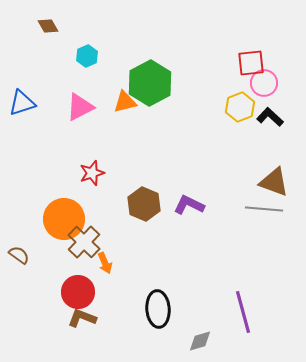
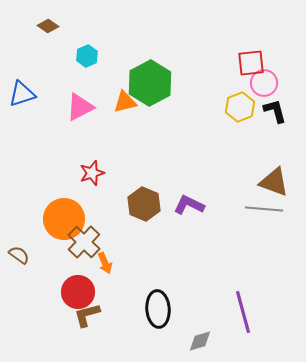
brown diamond: rotated 25 degrees counterclockwise
blue triangle: moved 9 px up
black L-shape: moved 5 px right, 6 px up; rotated 32 degrees clockwise
brown L-shape: moved 5 px right, 3 px up; rotated 36 degrees counterclockwise
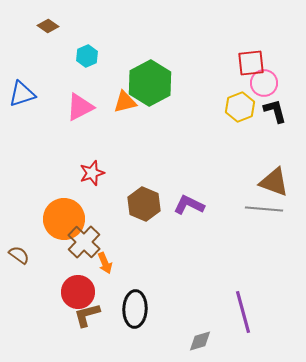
black ellipse: moved 23 px left; rotated 6 degrees clockwise
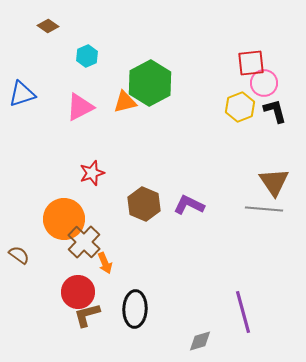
brown triangle: rotated 36 degrees clockwise
